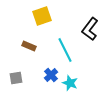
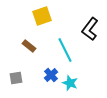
brown rectangle: rotated 16 degrees clockwise
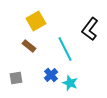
yellow square: moved 6 px left, 5 px down; rotated 12 degrees counterclockwise
cyan line: moved 1 px up
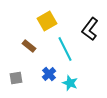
yellow square: moved 11 px right
blue cross: moved 2 px left, 1 px up
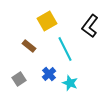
black L-shape: moved 3 px up
gray square: moved 3 px right, 1 px down; rotated 24 degrees counterclockwise
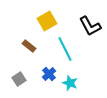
black L-shape: rotated 65 degrees counterclockwise
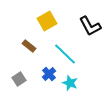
cyan line: moved 5 px down; rotated 20 degrees counterclockwise
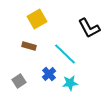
yellow square: moved 10 px left, 2 px up
black L-shape: moved 1 px left, 2 px down
brown rectangle: rotated 24 degrees counterclockwise
gray square: moved 2 px down
cyan star: rotated 28 degrees counterclockwise
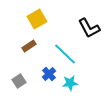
brown rectangle: rotated 48 degrees counterclockwise
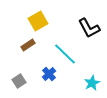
yellow square: moved 1 px right, 2 px down
brown rectangle: moved 1 px left, 1 px up
cyan star: moved 22 px right; rotated 21 degrees counterclockwise
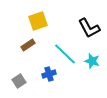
yellow square: rotated 12 degrees clockwise
blue cross: rotated 24 degrees clockwise
cyan star: moved 22 px up; rotated 28 degrees counterclockwise
